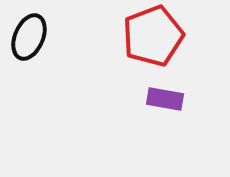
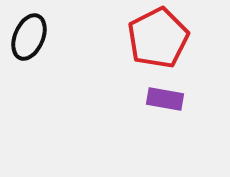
red pentagon: moved 5 px right, 2 px down; rotated 6 degrees counterclockwise
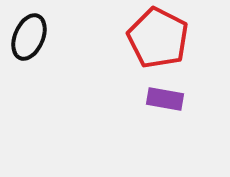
red pentagon: rotated 18 degrees counterclockwise
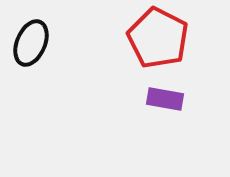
black ellipse: moved 2 px right, 6 px down
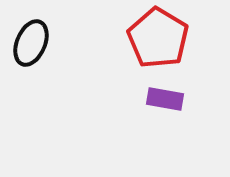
red pentagon: rotated 4 degrees clockwise
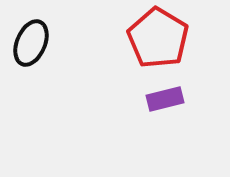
purple rectangle: rotated 24 degrees counterclockwise
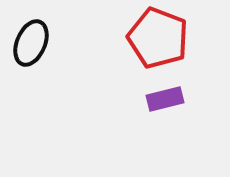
red pentagon: rotated 10 degrees counterclockwise
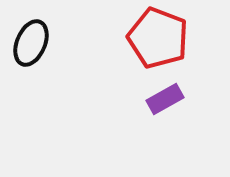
purple rectangle: rotated 15 degrees counterclockwise
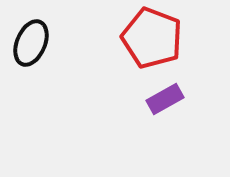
red pentagon: moved 6 px left
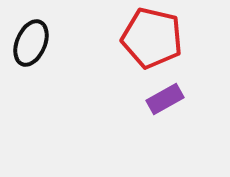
red pentagon: rotated 8 degrees counterclockwise
